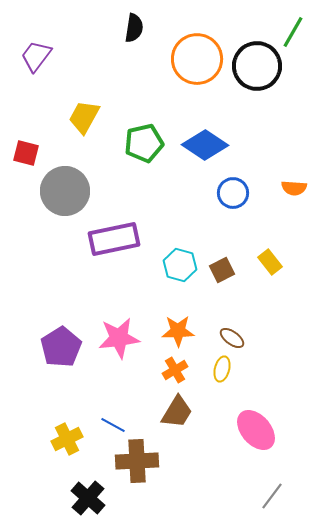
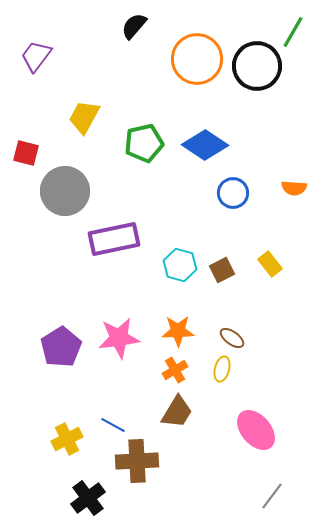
black semicircle: moved 2 px up; rotated 148 degrees counterclockwise
yellow rectangle: moved 2 px down
black cross: rotated 12 degrees clockwise
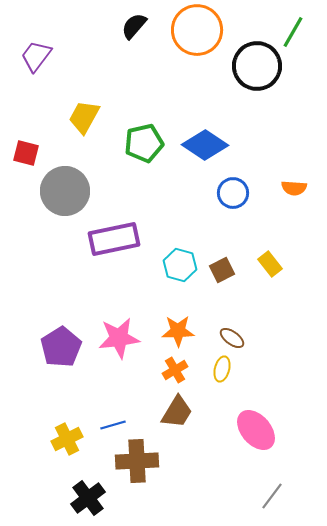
orange circle: moved 29 px up
blue line: rotated 45 degrees counterclockwise
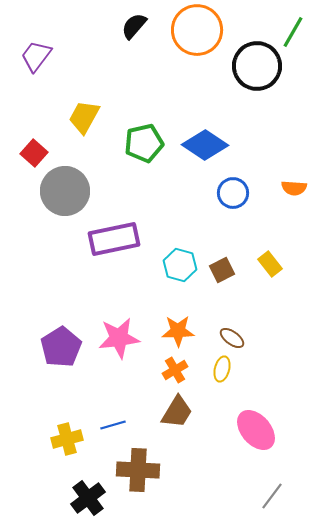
red square: moved 8 px right; rotated 28 degrees clockwise
yellow cross: rotated 12 degrees clockwise
brown cross: moved 1 px right, 9 px down; rotated 6 degrees clockwise
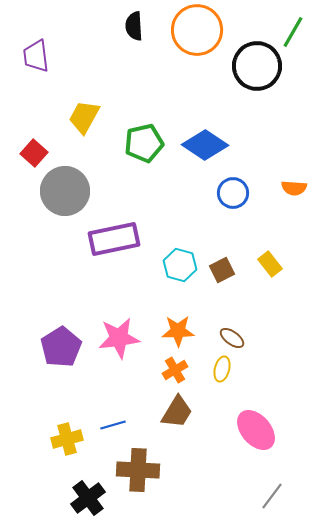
black semicircle: rotated 44 degrees counterclockwise
purple trapezoid: rotated 44 degrees counterclockwise
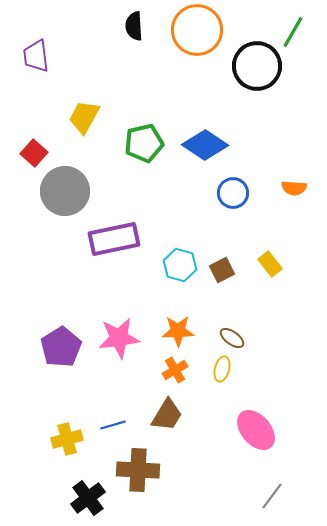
brown trapezoid: moved 10 px left, 3 px down
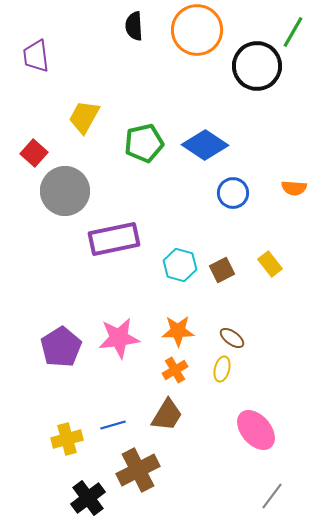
brown cross: rotated 30 degrees counterclockwise
